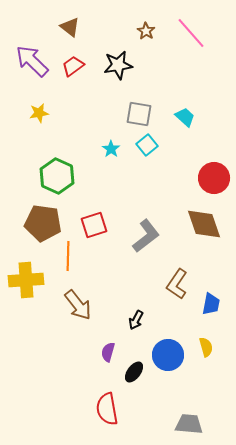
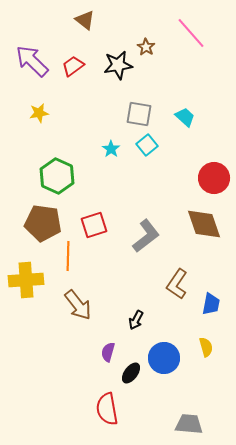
brown triangle: moved 15 px right, 7 px up
brown star: moved 16 px down
blue circle: moved 4 px left, 3 px down
black ellipse: moved 3 px left, 1 px down
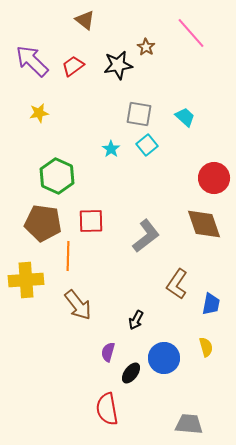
red square: moved 3 px left, 4 px up; rotated 16 degrees clockwise
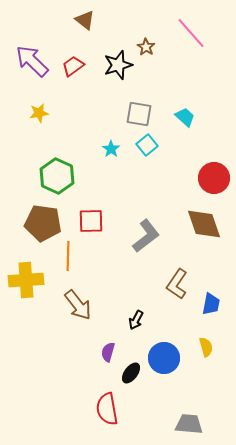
black star: rotated 8 degrees counterclockwise
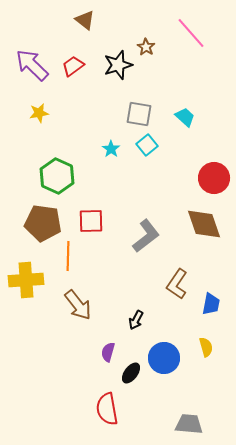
purple arrow: moved 4 px down
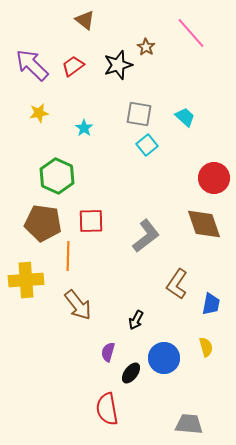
cyan star: moved 27 px left, 21 px up
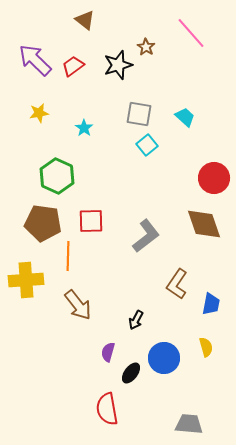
purple arrow: moved 3 px right, 5 px up
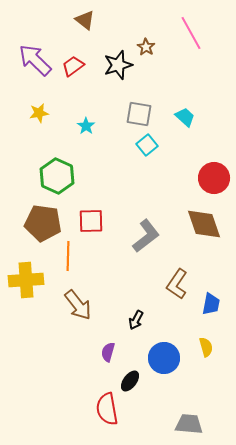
pink line: rotated 12 degrees clockwise
cyan star: moved 2 px right, 2 px up
black ellipse: moved 1 px left, 8 px down
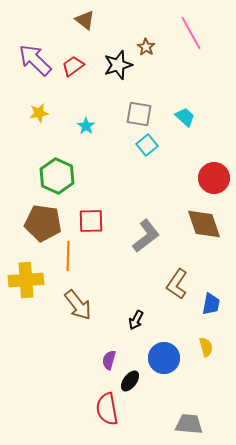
purple semicircle: moved 1 px right, 8 px down
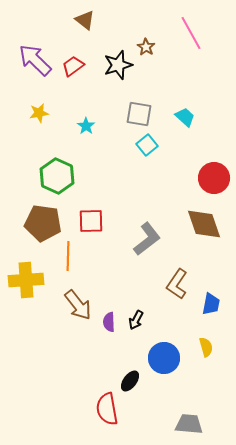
gray L-shape: moved 1 px right, 3 px down
purple semicircle: moved 38 px up; rotated 18 degrees counterclockwise
